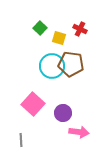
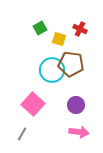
green square: rotated 16 degrees clockwise
yellow square: moved 1 px down
cyan circle: moved 4 px down
purple circle: moved 13 px right, 8 px up
gray line: moved 1 px right, 6 px up; rotated 32 degrees clockwise
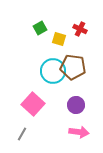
brown pentagon: moved 2 px right, 3 px down
cyan circle: moved 1 px right, 1 px down
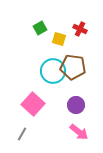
pink arrow: rotated 30 degrees clockwise
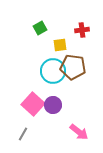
red cross: moved 2 px right, 1 px down; rotated 32 degrees counterclockwise
yellow square: moved 1 px right, 6 px down; rotated 24 degrees counterclockwise
purple circle: moved 23 px left
gray line: moved 1 px right
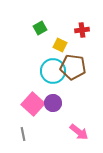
yellow square: rotated 32 degrees clockwise
purple circle: moved 2 px up
gray line: rotated 40 degrees counterclockwise
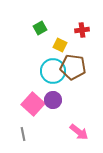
purple circle: moved 3 px up
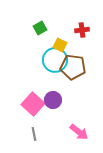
cyan circle: moved 2 px right, 11 px up
gray line: moved 11 px right
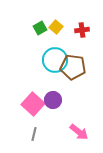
yellow square: moved 4 px left, 18 px up; rotated 16 degrees clockwise
gray line: rotated 24 degrees clockwise
